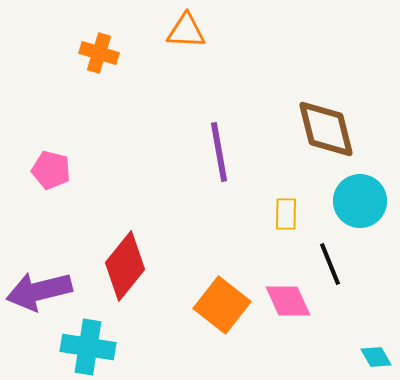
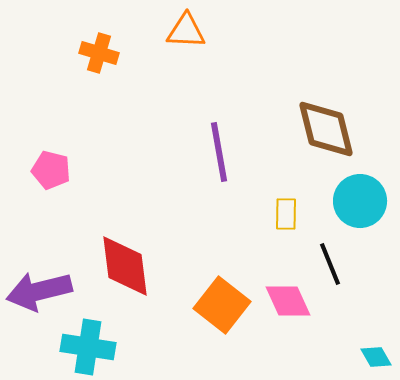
red diamond: rotated 46 degrees counterclockwise
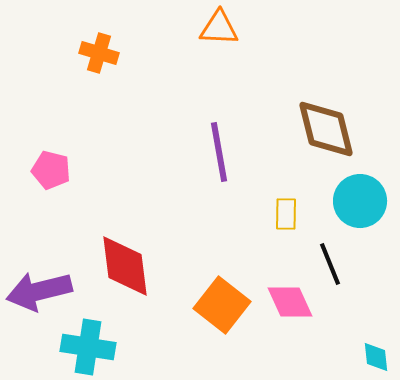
orange triangle: moved 33 px right, 3 px up
pink diamond: moved 2 px right, 1 px down
cyan diamond: rotated 24 degrees clockwise
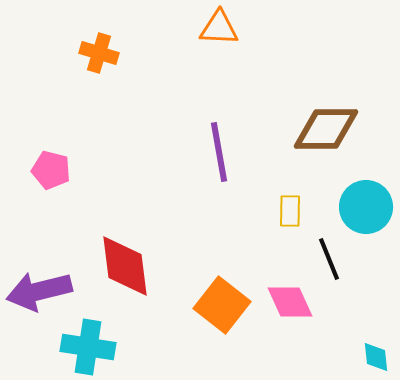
brown diamond: rotated 76 degrees counterclockwise
cyan circle: moved 6 px right, 6 px down
yellow rectangle: moved 4 px right, 3 px up
black line: moved 1 px left, 5 px up
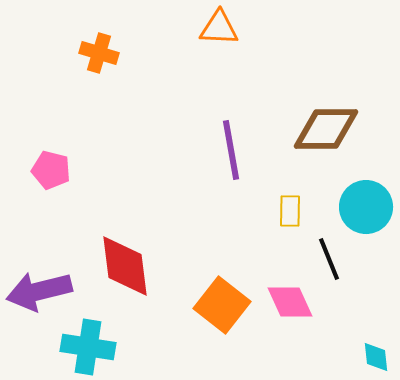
purple line: moved 12 px right, 2 px up
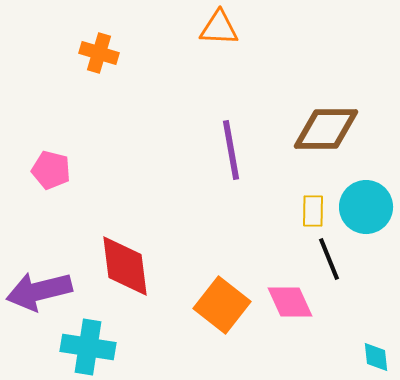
yellow rectangle: moved 23 px right
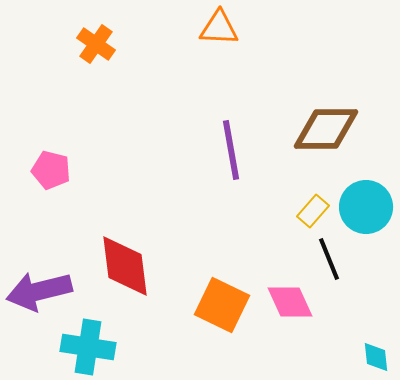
orange cross: moved 3 px left, 9 px up; rotated 18 degrees clockwise
yellow rectangle: rotated 40 degrees clockwise
orange square: rotated 12 degrees counterclockwise
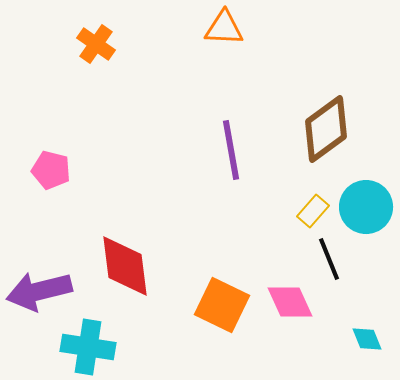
orange triangle: moved 5 px right
brown diamond: rotated 36 degrees counterclockwise
cyan diamond: moved 9 px left, 18 px up; rotated 16 degrees counterclockwise
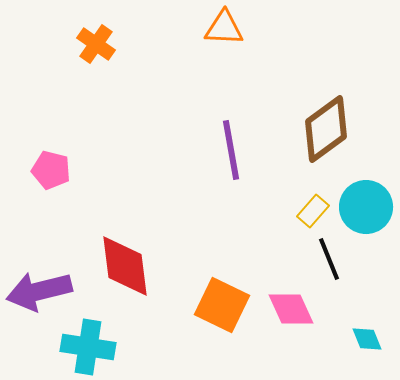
pink diamond: moved 1 px right, 7 px down
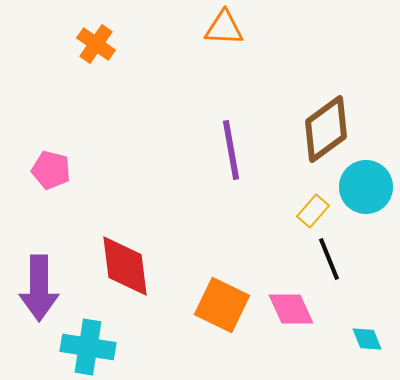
cyan circle: moved 20 px up
purple arrow: moved 3 px up; rotated 76 degrees counterclockwise
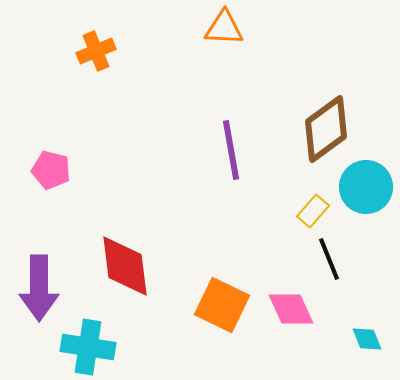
orange cross: moved 7 px down; rotated 33 degrees clockwise
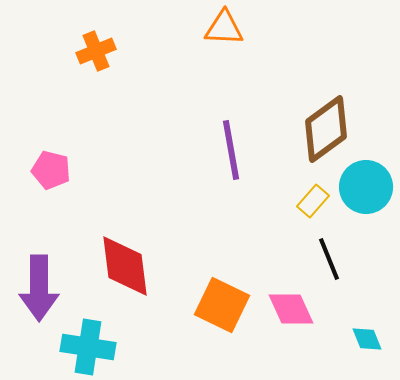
yellow rectangle: moved 10 px up
